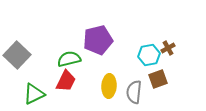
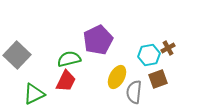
purple pentagon: rotated 12 degrees counterclockwise
yellow ellipse: moved 8 px right, 9 px up; rotated 25 degrees clockwise
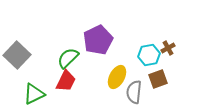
green semicircle: moved 1 px left, 1 px up; rotated 30 degrees counterclockwise
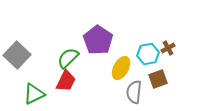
purple pentagon: rotated 12 degrees counterclockwise
cyan hexagon: moved 1 px left, 1 px up
yellow ellipse: moved 4 px right, 9 px up
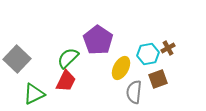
gray square: moved 4 px down
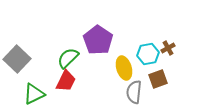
yellow ellipse: moved 3 px right; rotated 45 degrees counterclockwise
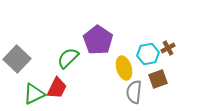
red trapezoid: moved 9 px left, 7 px down
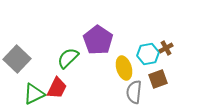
brown cross: moved 2 px left
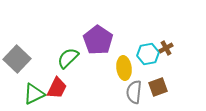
yellow ellipse: rotated 10 degrees clockwise
brown square: moved 8 px down
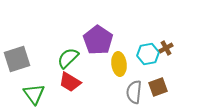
gray square: rotated 28 degrees clockwise
yellow ellipse: moved 5 px left, 4 px up
red trapezoid: moved 13 px right, 6 px up; rotated 95 degrees clockwise
green triangle: rotated 40 degrees counterclockwise
